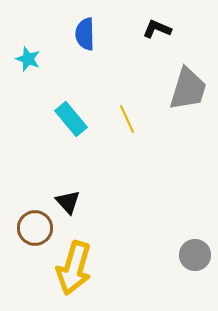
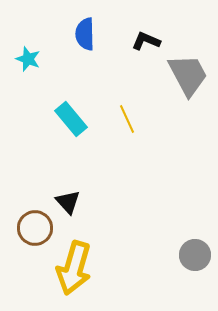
black L-shape: moved 11 px left, 12 px down
gray trapezoid: moved 14 px up; rotated 45 degrees counterclockwise
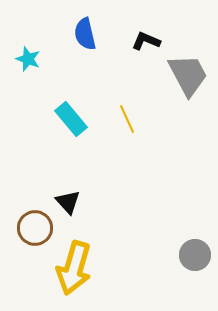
blue semicircle: rotated 12 degrees counterclockwise
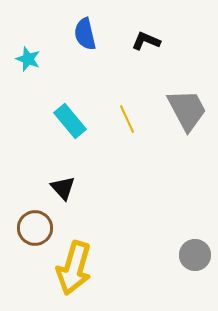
gray trapezoid: moved 1 px left, 35 px down
cyan rectangle: moved 1 px left, 2 px down
black triangle: moved 5 px left, 14 px up
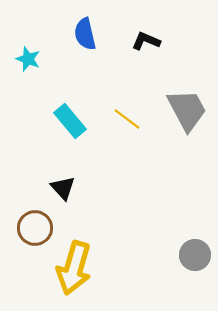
yellow line: rotated 28 degrees counterclockwise
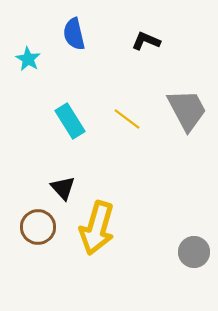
blue semicircle: moved 11 px left
cyan star: rotated 10 degrees clockwise
cyan rectangle: rotated 8 degrees clockwise
brown circle: moved 3 px right, 1 px up
gray circle: moved 1 px left, 3 px up
yellow arrow: moved 23 px right, 40 px up
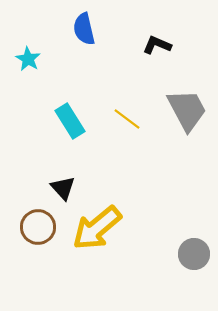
blue semicircle: moved 10 px right, 5 px up
black L-shape: moved 11 px right, 4 px down
yellow arrow: rotated 34 degrees clockwise
gray circle: moved 2 px down
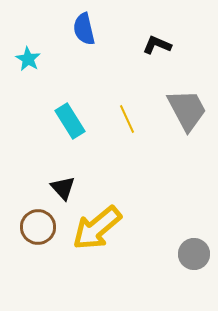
yellow line: rotated 28 degrees clockwise
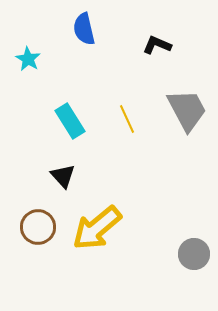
black triangle: moved 12 px up
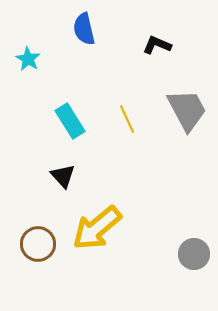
brown circle: moved 17 px down
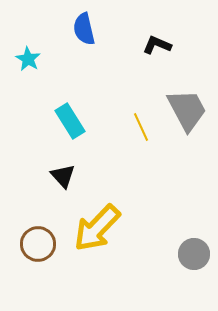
yellow line: moved 14 px right, 8 px down
yellow arrow: rotated 6 degrees counterclockwise
